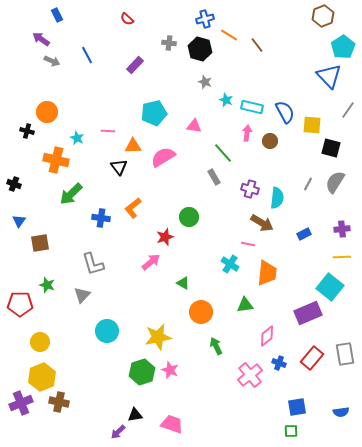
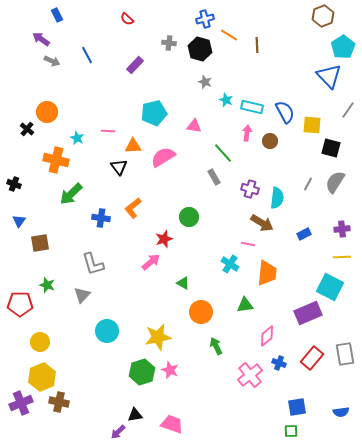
brown line at (257, 45): rotated 35 degrees clockwise
black cross at (27, 131): moved 2 px up; rotated 24 degrees clockwise
red star at (165, 237): moved 1 px left, 2 px down
cyan square at (330, 287): rotated 12 degrees counterclockwise
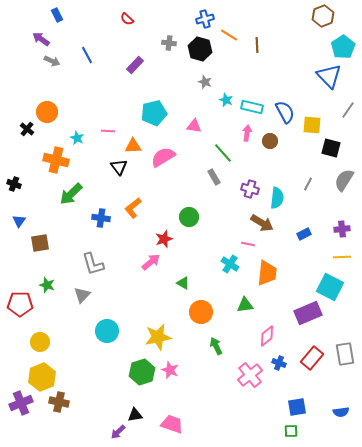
gray semicircle at (335, 182): moved 9 px right, 2 px up
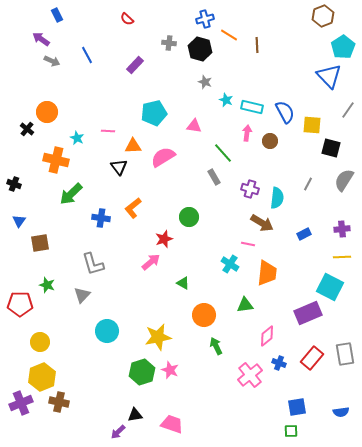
orange circle at (201, 312): moved 3 px right, 3 px down
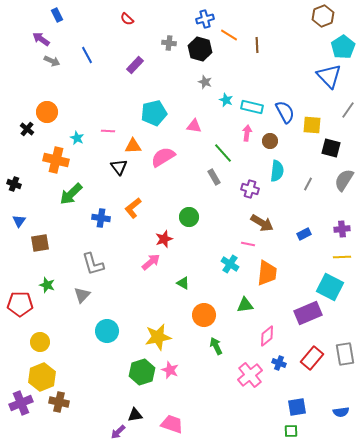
cyan semicircle at (277, 198): moved 27 px up
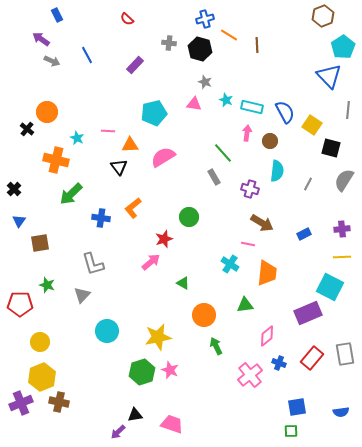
gray line at (348, 110): rotated 30 degrees counterclockwise
yellow square at (312, 125): rotated 30 degrees clockwise
pink triangle at (194, 126): moved 22 px up
orange triangle at (133, 146): moved 3 px left, 1 px up
black cross at (14, 184): moved 5 px down; rotated 24 degrees clockwise
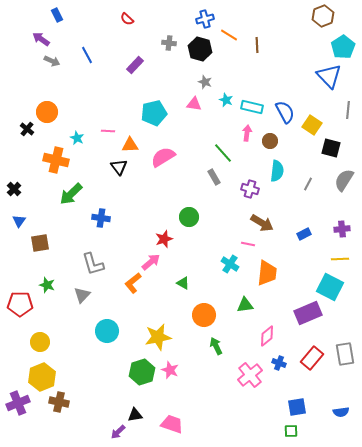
orange L-shape at (133, 208): moved 75 px down
yellow line at (342, 257): moved 2 px left, 2 px down
purple cross at (21, 403): moved 3 px left
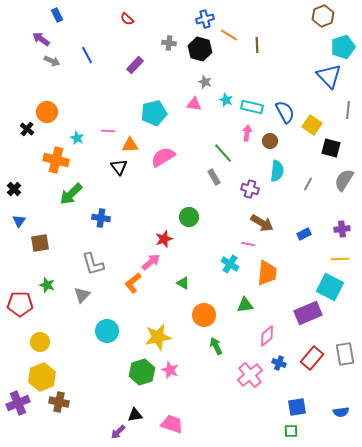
cyan pentagon at (343, 47): rotated 15 degrees clockwise
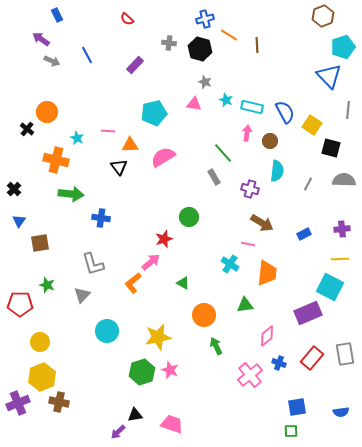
gray semicircle at (344, 180): rotated 60 degrees clockwise
green arrow at (71, 194): rotated 130 degrees counterclockwise
